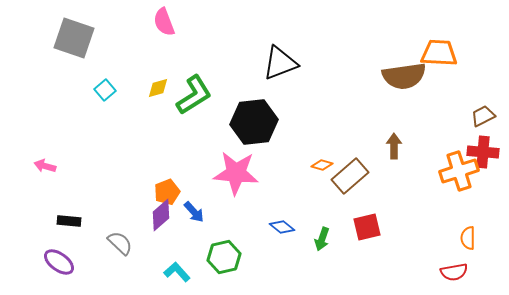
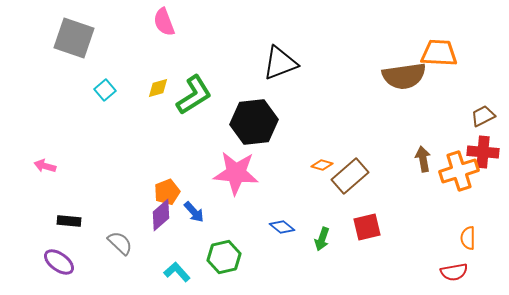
brown arrow: moved 29 px right, 13 px down; rotated 10 degrees counterclockwise
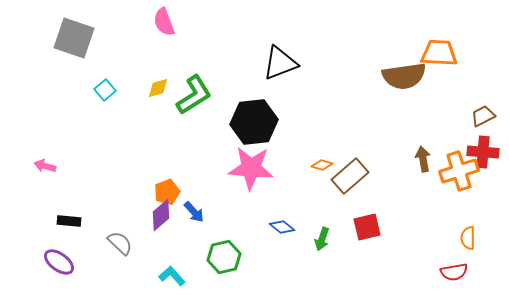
pink star: moved 15 px right, 5 px up
cyan L-shape: moved 5 px left, 4 px down
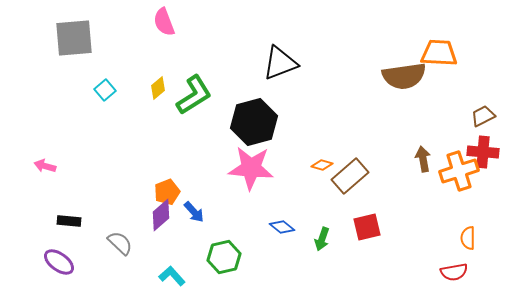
gray square: rotated 24 degrees counterclockwise
yellow diamond: rotated 25 degrees counterclockwise
black hexagon: rotated 9 degrees counterclockwise
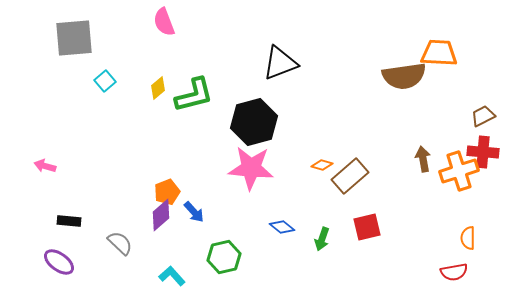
cyan square: moved 9 px up
green L-shape: rotated 18 degrees clockwise
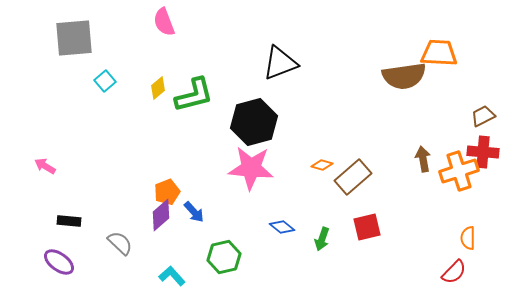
pink arrow: rotated 15 degrees clockwise
brown rectangle: moved 3 px right, 1 px down
red semicircle: rotated 36 degrees counterclockwise
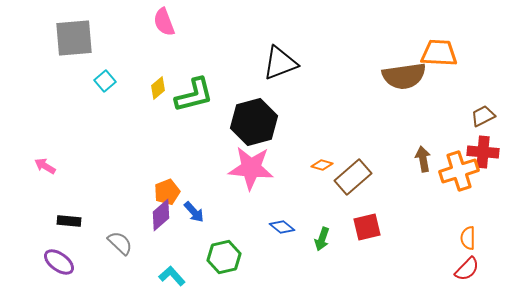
red semicircle: moved 13 px right, 3 px up
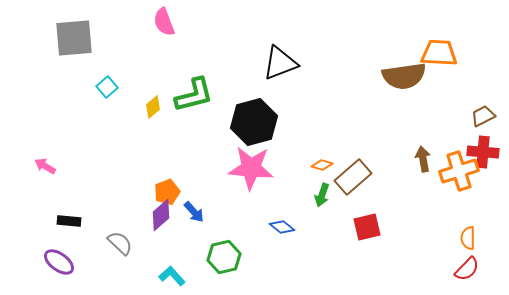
cyan square: moved 2 px right, 6 px down
yellow diamond: moved 5 px left, 19 px down
green arrow: moved 44 px up
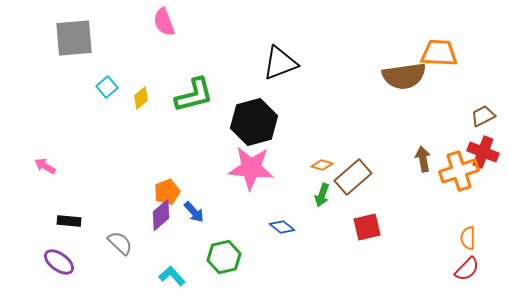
yellow diamond: moved 12 px left, 9 px up
red cross: rotated 16 degrees clockwise
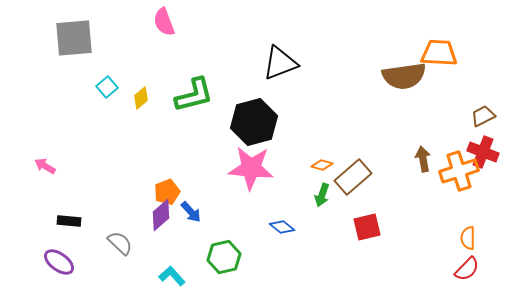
blue arrow: moved 3 px left
